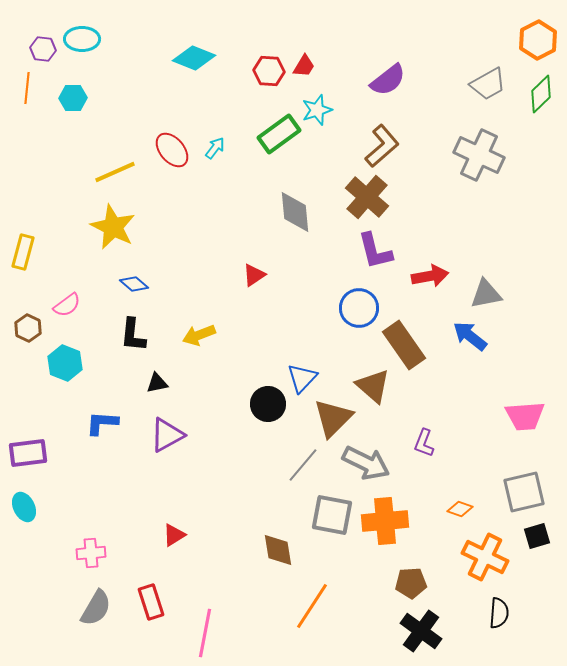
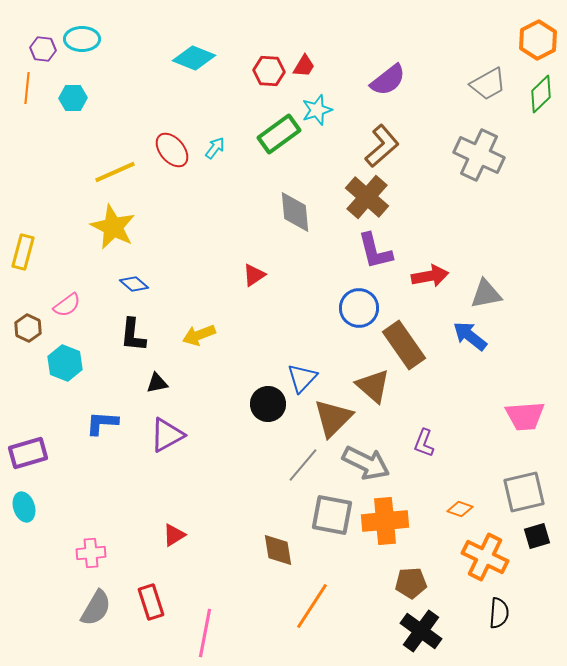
purple rectangle at (28, 453): rotated 9 degrees counterclockwise
cyan ellipse at (24, 507): rotated 8 degrees clockwise
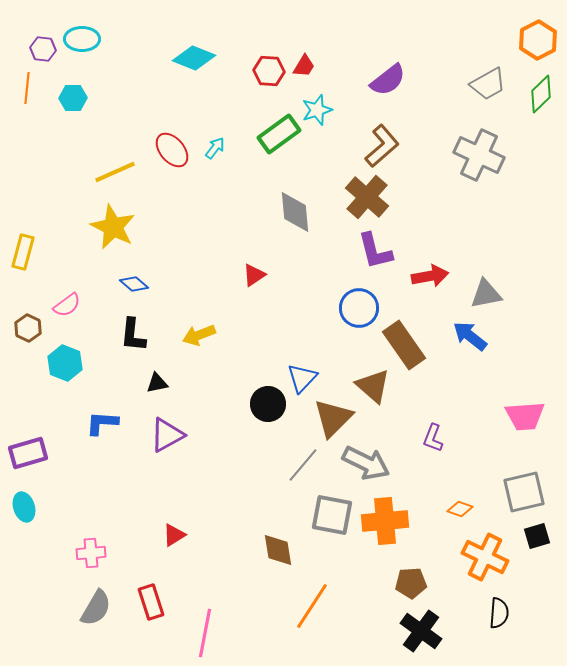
purple L-shape at (424, 443): moved 9 px right, 5 px up
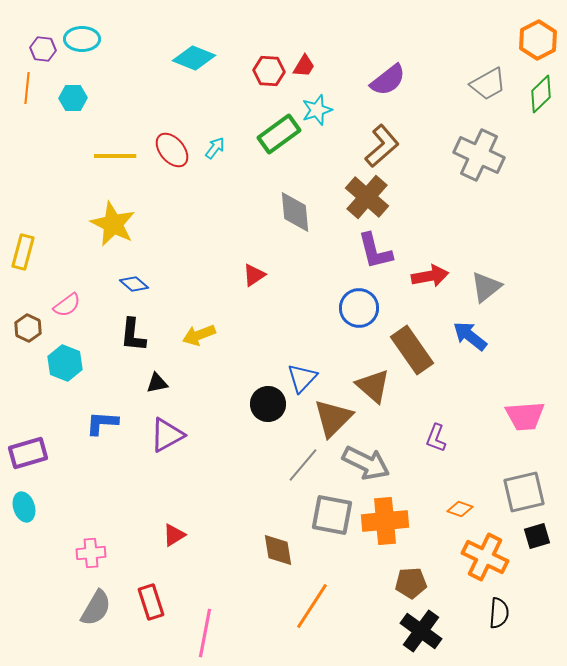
yellow line at (115, 172): moved 16 px up; rotated 24 degrees clockwise
yellow star at (113, 227): moved 3 px up
gray triangle at (486, 294): moved 7 px up; rotated 28 degrees counterclockwise
brown rectangle at (404, 345): moved 8 px right, 5 px down
purple L-shape at (433, 438): moved 3 px right
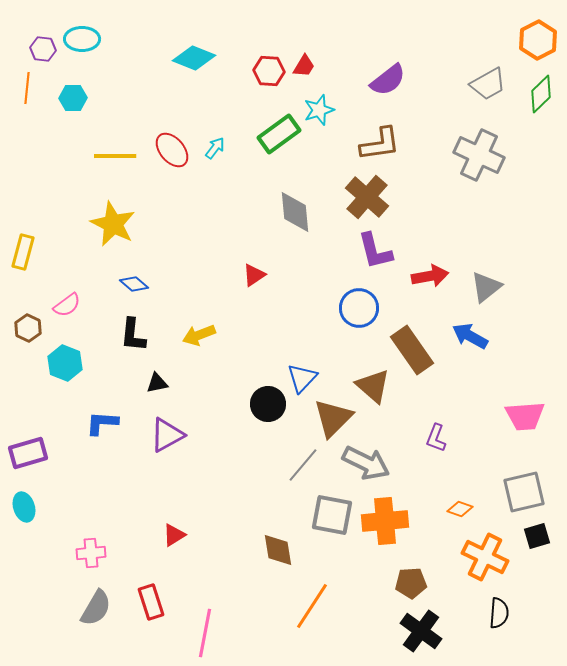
cyan star at (317, 110): moved 2 px right
brown L-shape at (382, 146): moved 2 px left, 2 px up; rotated 33 degrees clockwise
blue arrow at (470, 336): rotated 9 degrees counterclockwise
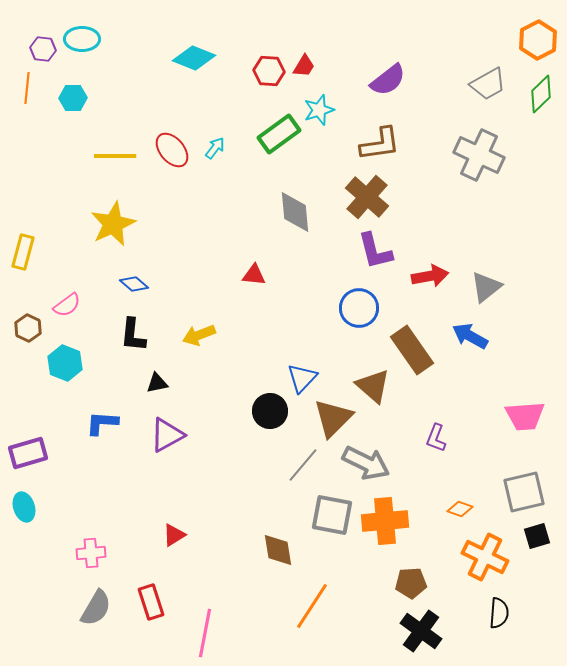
yellow star at (113, 224): rotated 21 degrees clockwise
red triangle at (254, 275): rotated 40 degrees clockwise
black circle at (268, 404): moved 2 px right, 7 px down
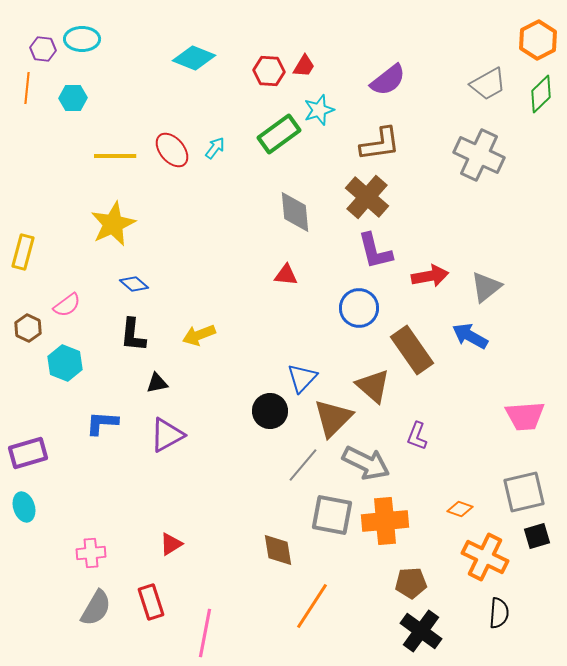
red triangle at (254, 275): moved 32 px right
purple L-shape at (436, 438): moved 19 px left, 2 px up
red triangle at (174, 535): moved 3 px left, 9 px down
